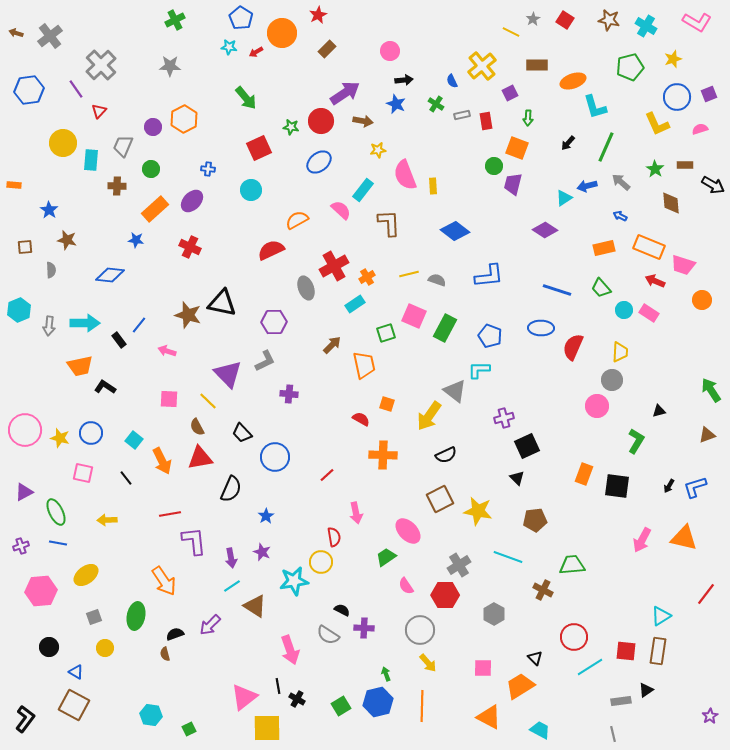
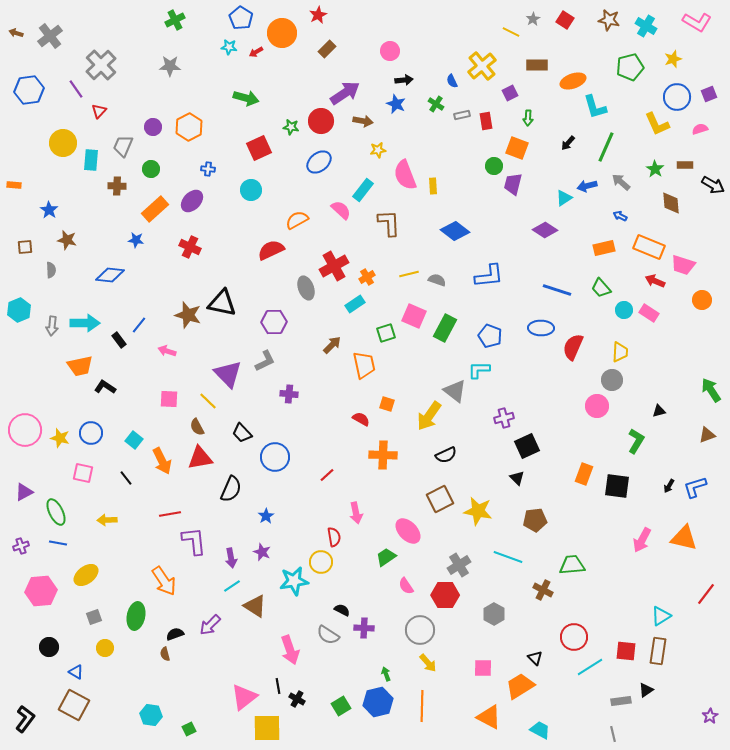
green arrow at (246, 98): rotated 35 degrees counterclockwise
orange hexagon at (184, 119): moved 5 px right, 8 px down
gray arrow at (49, 326): moved 3 px right
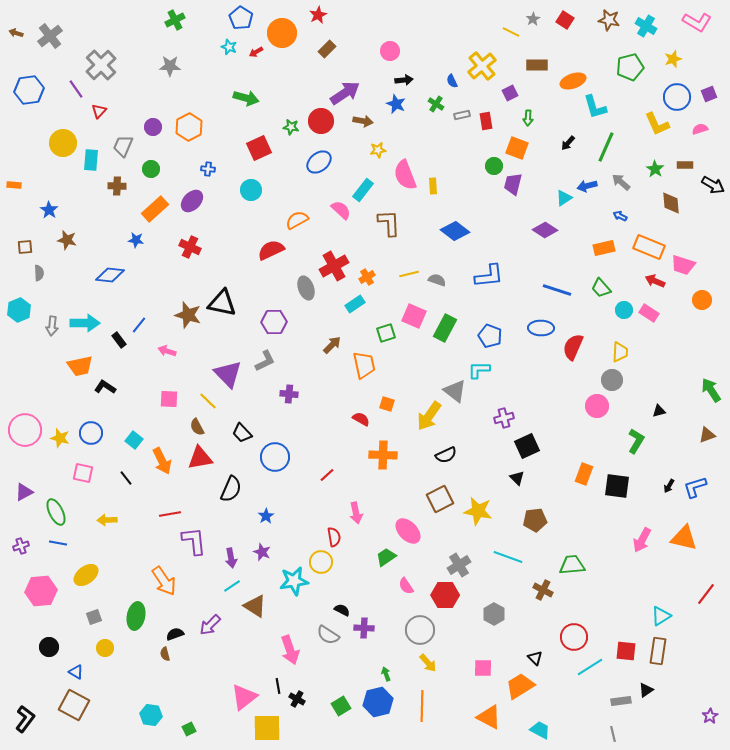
cyan star at (229, 47): rotated 14 degrees clockwise
gray semicircle at (51, 270): moved 12 px left, 3 px down
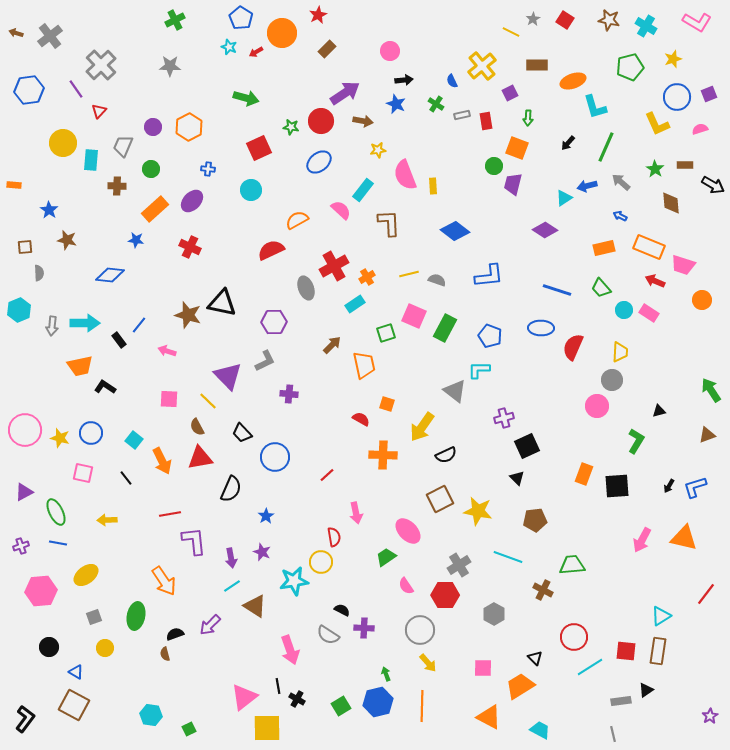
purple triangle at (228, 374): moved 2 px down
yellow arrow at (429, 416): moved 7 px left, 11 px down
black square at (617, 486): rotated 12 degrees counterclockwise
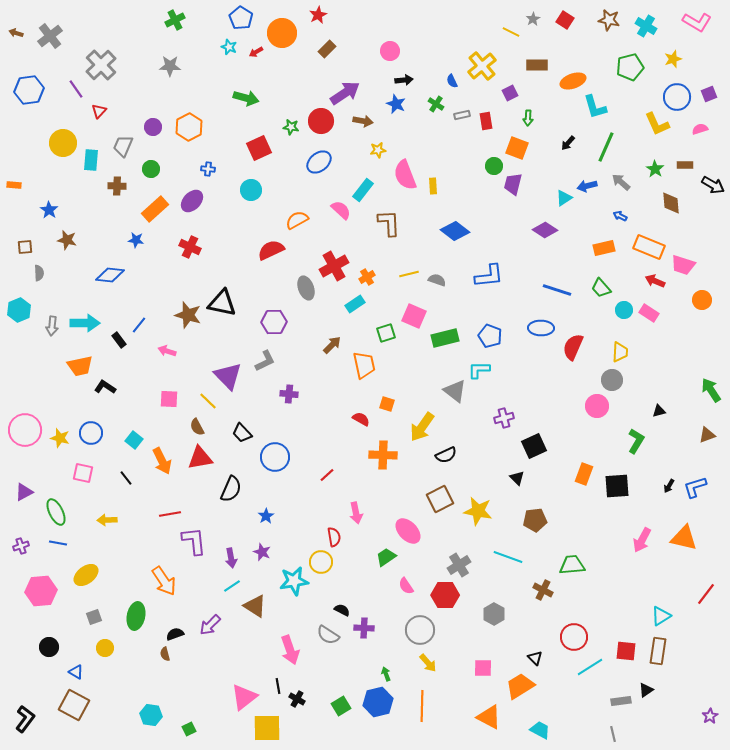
green rectangle at (445, 328): moved 10 px down; rotated 48 degrees clockwise
black square at (527, 446): moved 7 px right
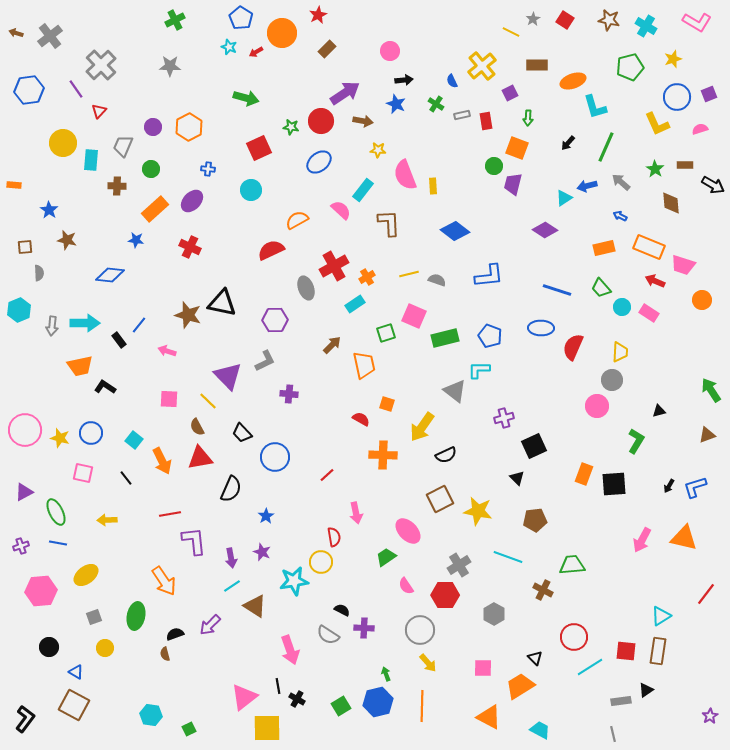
yellow star at (378, 150): rotated 14 degrees clockwise
cyan circle at (624, 310): moved 2 px left, 3 px up
purple hexagon at (274, 322): moved 1 px right, 2 px up
black square at (617, 486): moved 3 px left, 2 px up
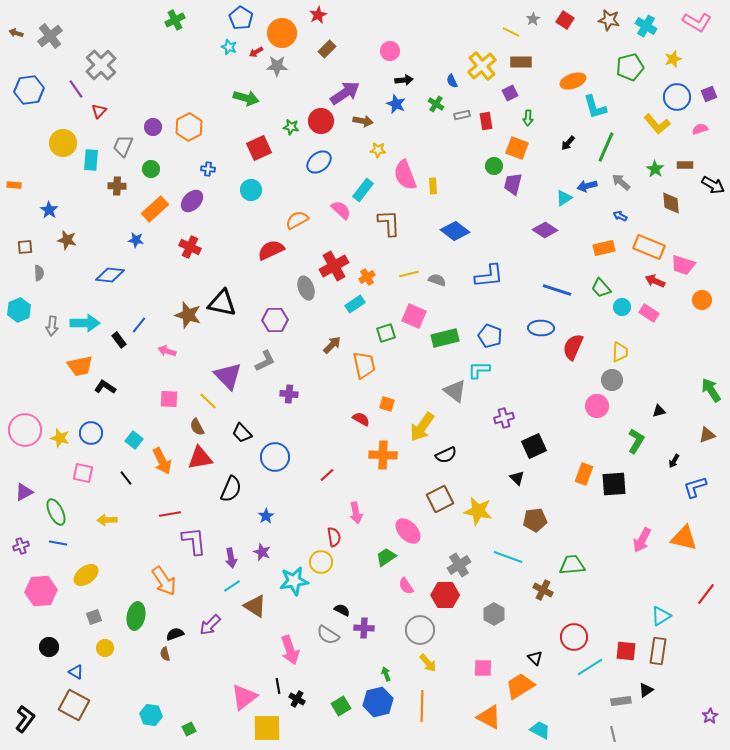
brown rectangle at (537, 65): moved 16 px left, 3 px up
gray star at (170, 66): moved 107 px right
yellow L-shape at (657, 124): rotated 16 degrees counterclockwise
black arrow at (669, 486): moved 5 px right, 25 px up
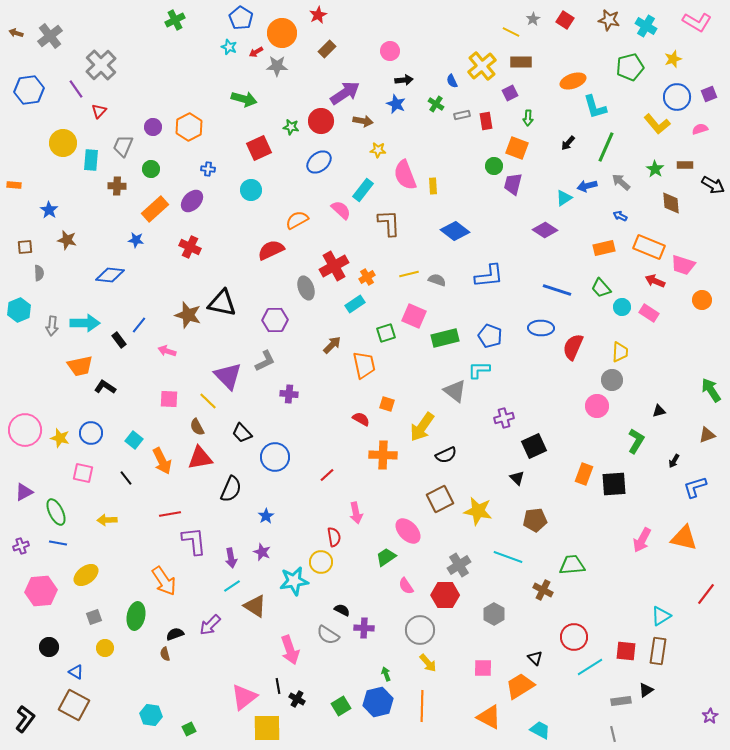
green arrow at (246, 98): moved 2 px left, 1 px down
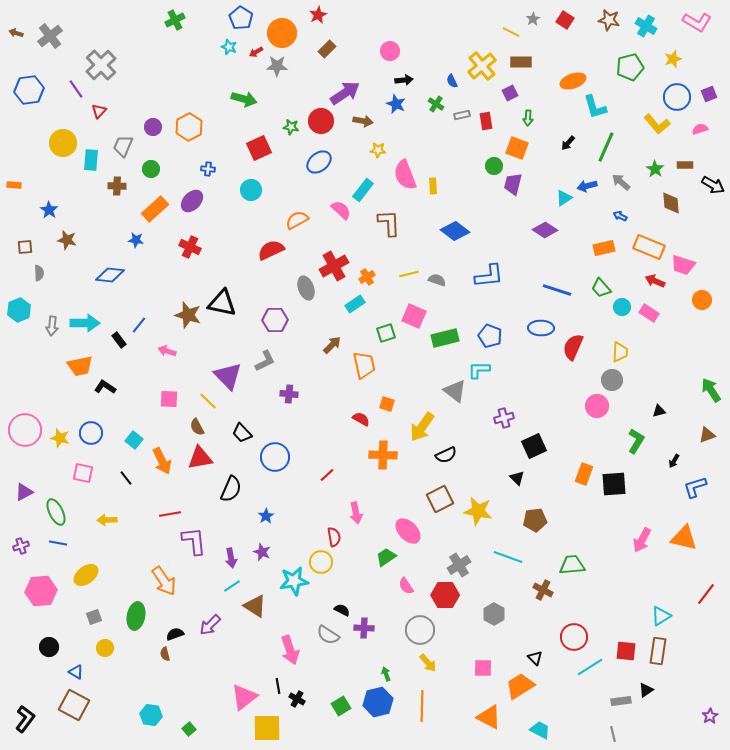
green square at (189, 729): rotated 16 degrees counterclockwise
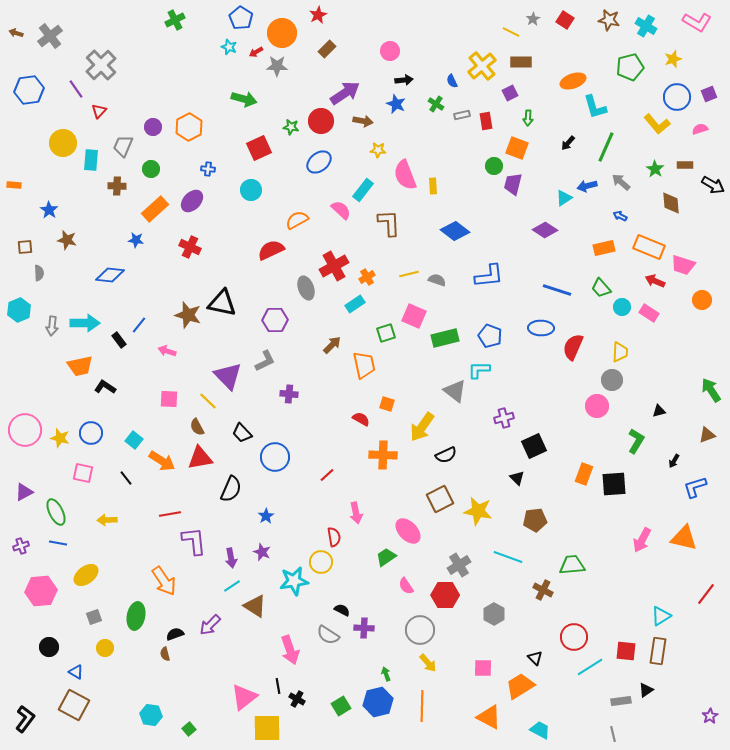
orange arrow at (162, 461): rotated 32 degrees counterclockwise
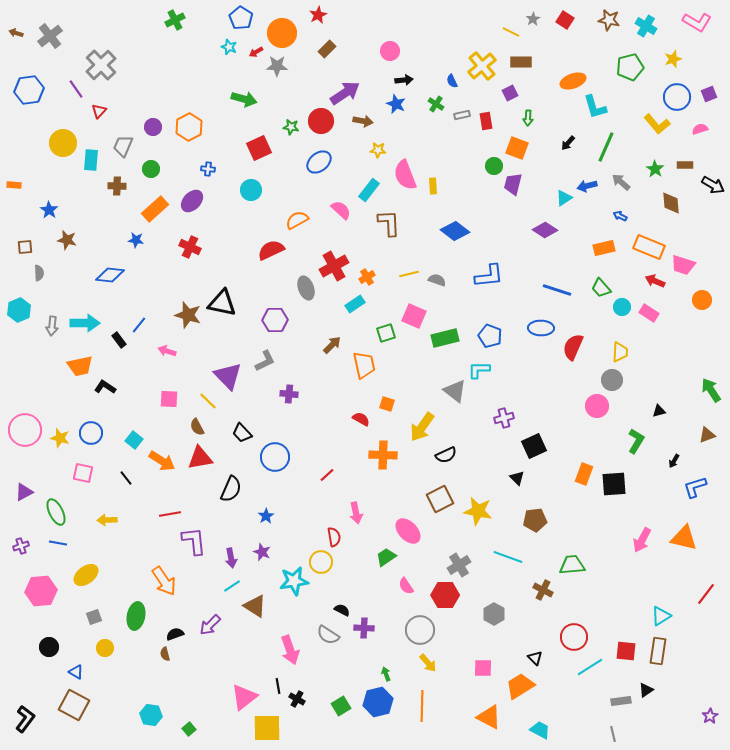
cyan rectangle at (363, 190): moved 6 px right
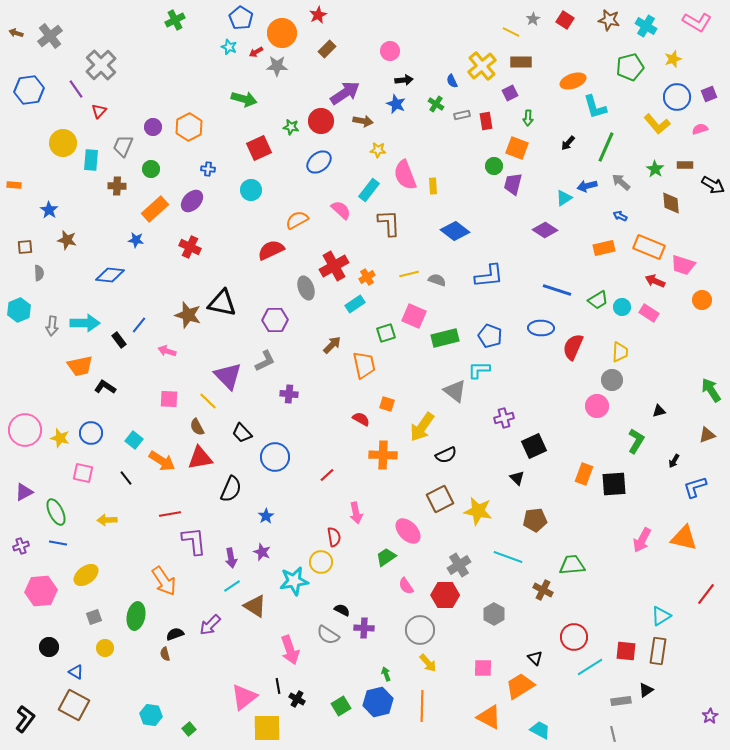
green trapezoid at (601, 288): moved 3 px left, 12 px down; rotated 80 degrees counterclockwise
